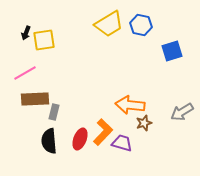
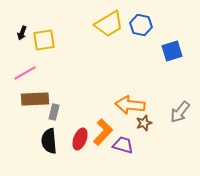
black arrow: moved 4 px left
gray arrow: moved 2 px left; rotated 20 degrees counterclockwise
purple trapezoid: moved 1 px right, 2 px down
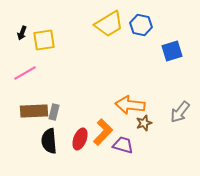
brown rectangle: moved 1 px left, 12 px down
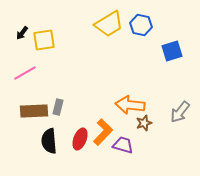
black arrow: rotated 16 degrees clockwise
gray rectangle: moved 4 px right, 5 px up
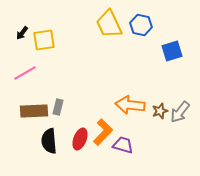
yellow trapezoid: rotated 96 degrees clockwise
brown star: moved 16 px right, 12 px up
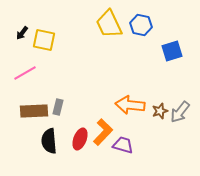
yellow square: rotated 20 degrees clockwise
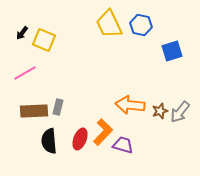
yellow square: rotated 10 degrees clockwise
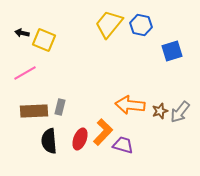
yellow trapezoid: rotated 64 degrees clockwise
black arrow: rotated 64 degrees clockwise
gray rectangle: moved 2 px right
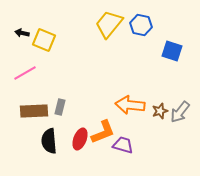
blue square: rotated 35 degrees clockwise
orange L-shape: rotated 24 degrees clockwise
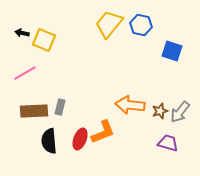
purple trapezoid: moved 45 px right, 2 px up
